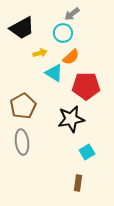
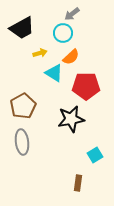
cyan square: moved 8 px right, 3 px down
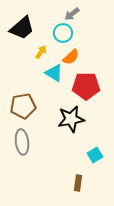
black trapezoid: rotated 12 degrees counterclockwise
yellow arrow: moved 1 px right, 1 px up; rotated 40 degrees counterclockwise
brown pentagon: rotated 20 degrees clockwise
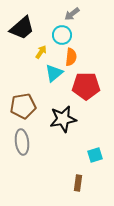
cyan circle: moved 1 px left, 2 px down
orange semicircle: rotated 42 degrees counterclockwise
cyan triangle: rotated 48 degrees clockwise
black star: moved 8 px left
cyan square: rotated 14 degrees clockwise
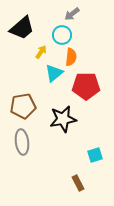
brown rectangle: rotated 35 degrees counterclockwise
